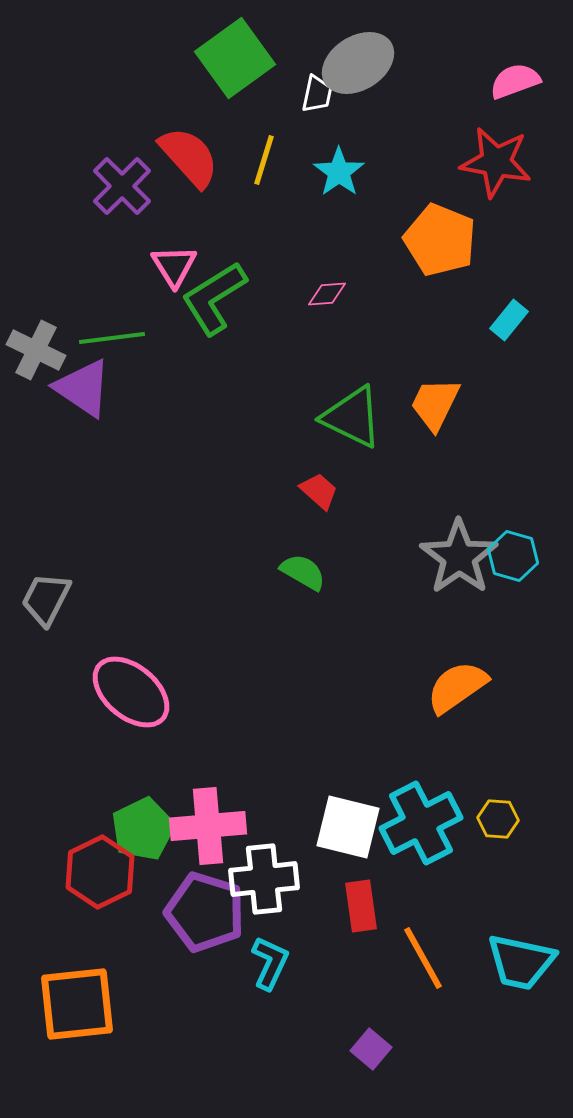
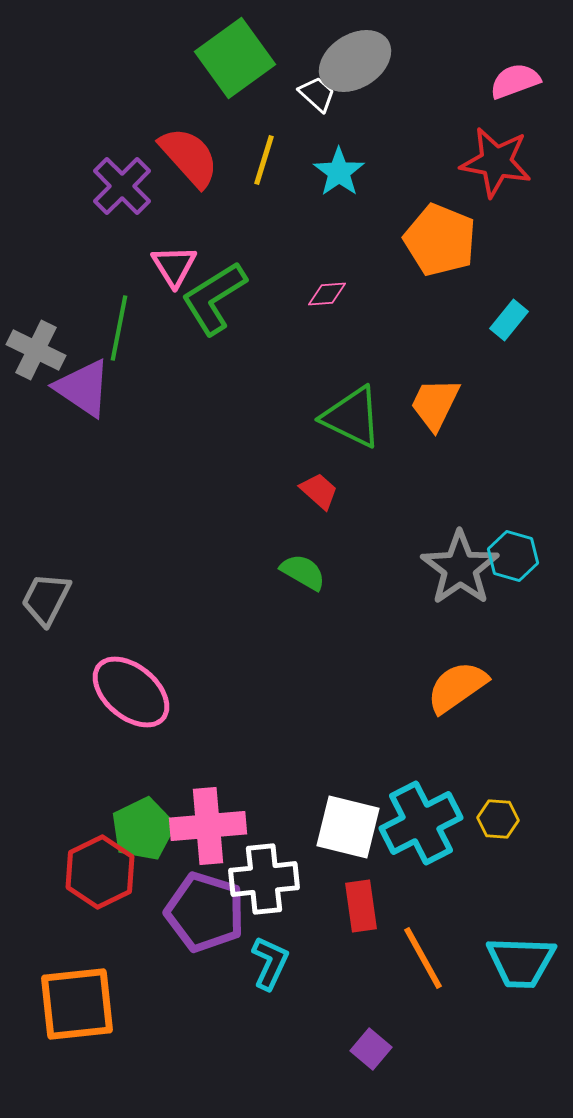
gray ellipse: moved 3 px left, 2 px up
white trapezoid: rotated 60 degrees counterclockwise
green line: moved 7 px right, 10 px up; rotated 72 degrees counterclockwise
gray star: moved 1 px right, 11 px down
cyan trapezoid: rotated 10 degrees counterclockwise
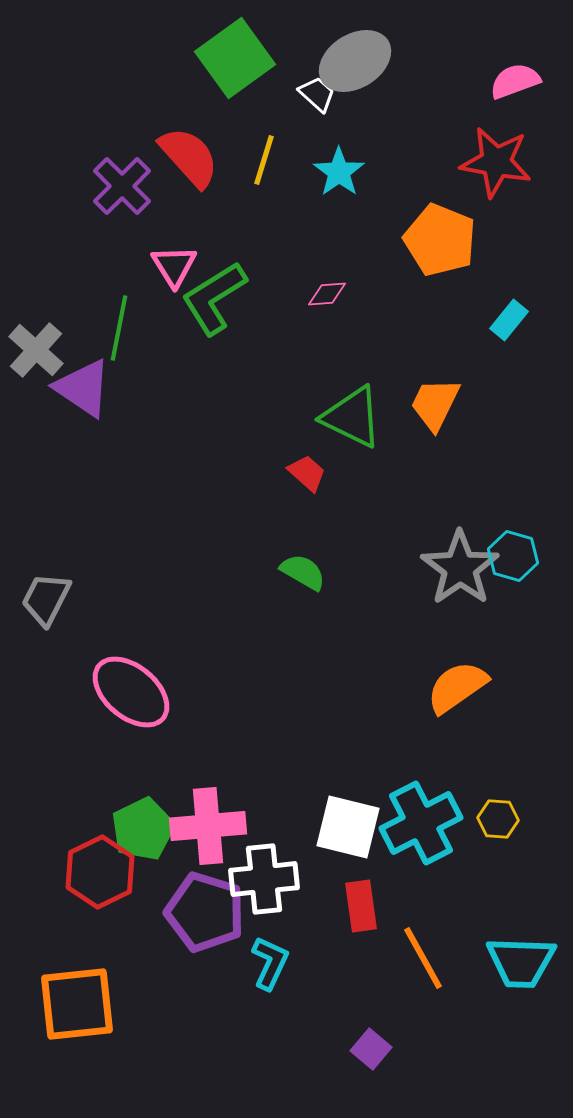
gray cross: rotated 16 degrees clockwise
red trapezoid: moved 12 px left, 18 px up
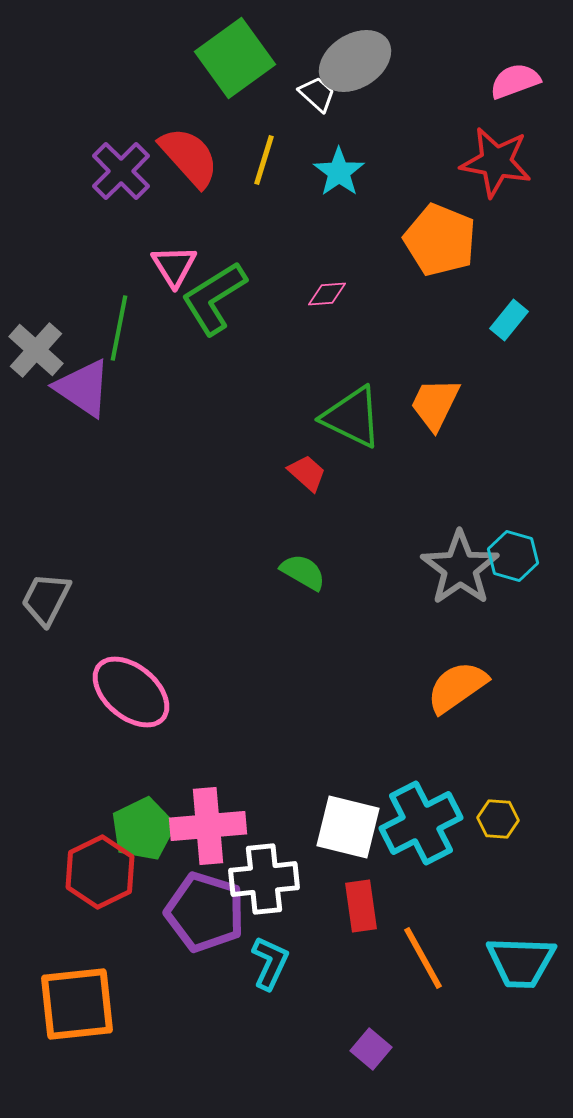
purple cross: moved 1 px left, 15 px up
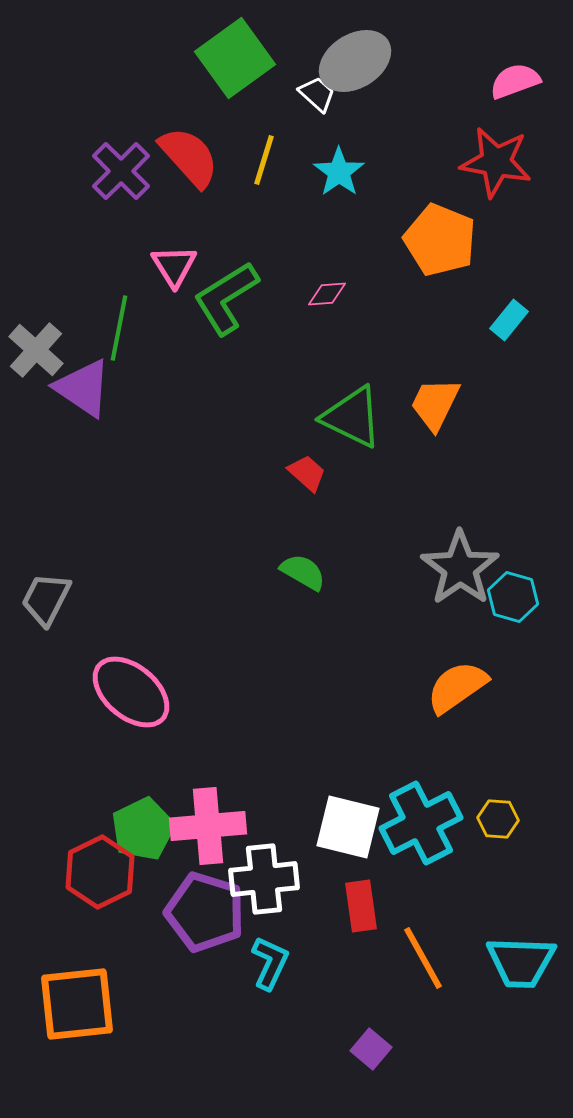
green L-shape: moved 12 px right
cyan hexagon: moved 41 px down
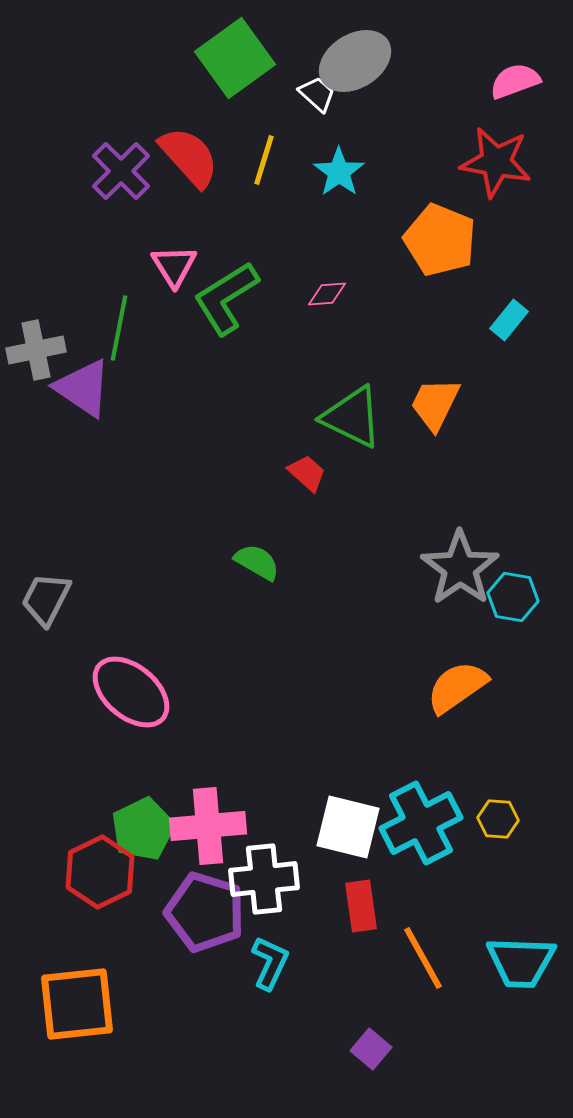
gray cross: rotated 36 degrees clockwise
green semicircle: moved 46 px left, 10 px up
cyan hexagon: rotated 6 degrees counterclockwise
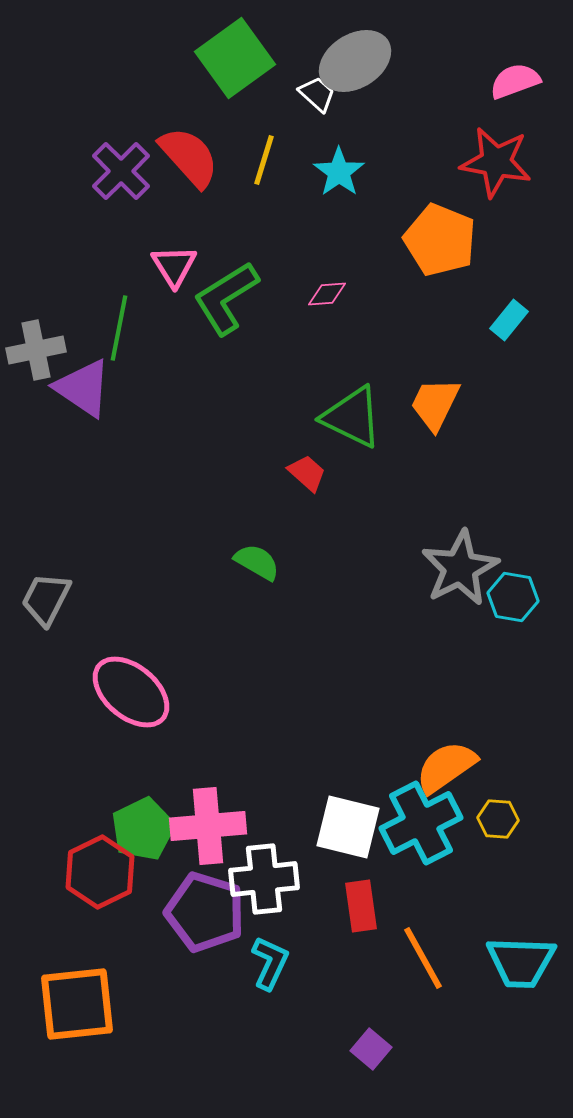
gray star: rotated 8 degrees clockwise
orange semicircle: moved 11 px left, 80 px down
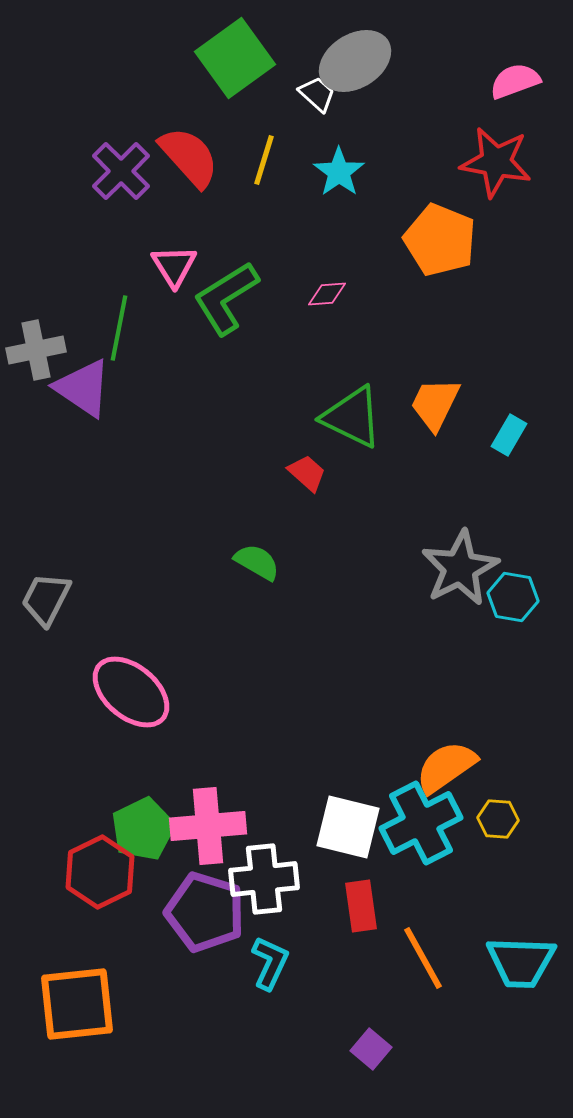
cyan rectangle: moved 115 px down; rotated 9 degrees counterclockwise
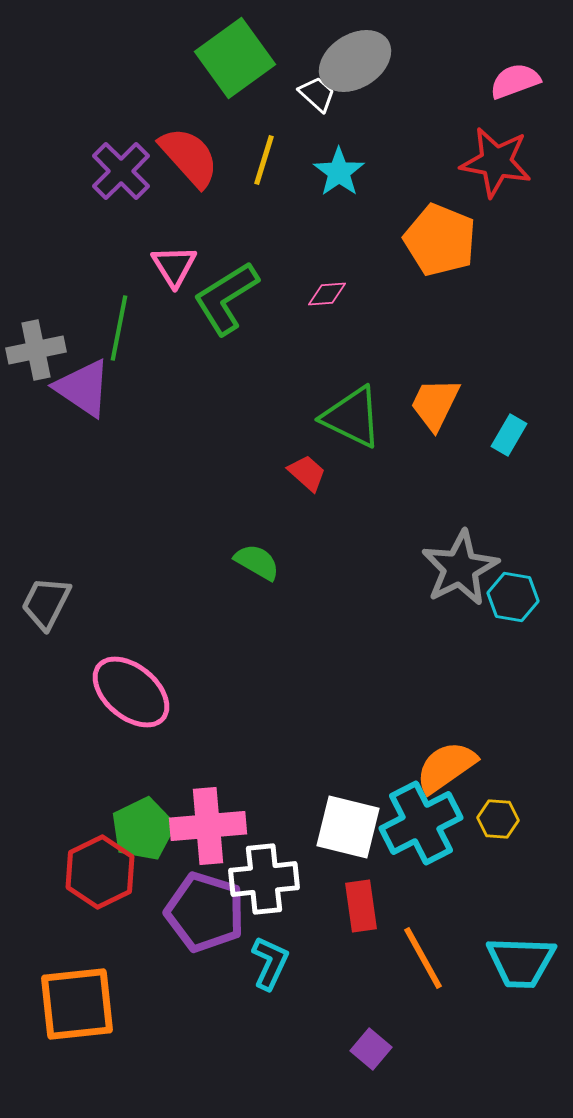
gray trapezoid: moved 4 px down
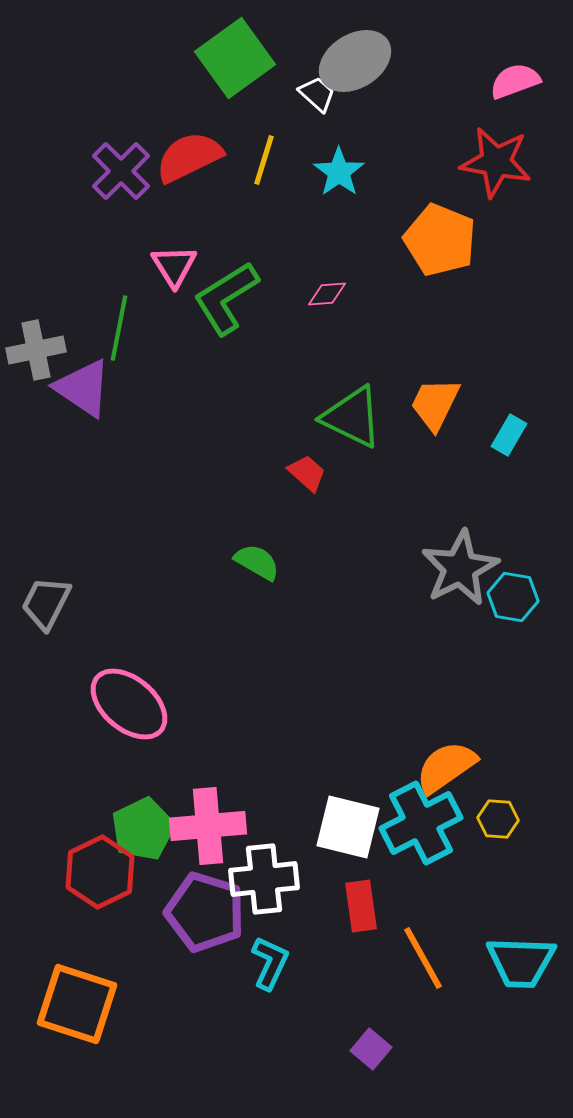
red semicircle: rotated 74 degrees counterclockwise
pink ellipse: moved 2 px left, 12 px down
orange square: rotated 24 degrees clockwise
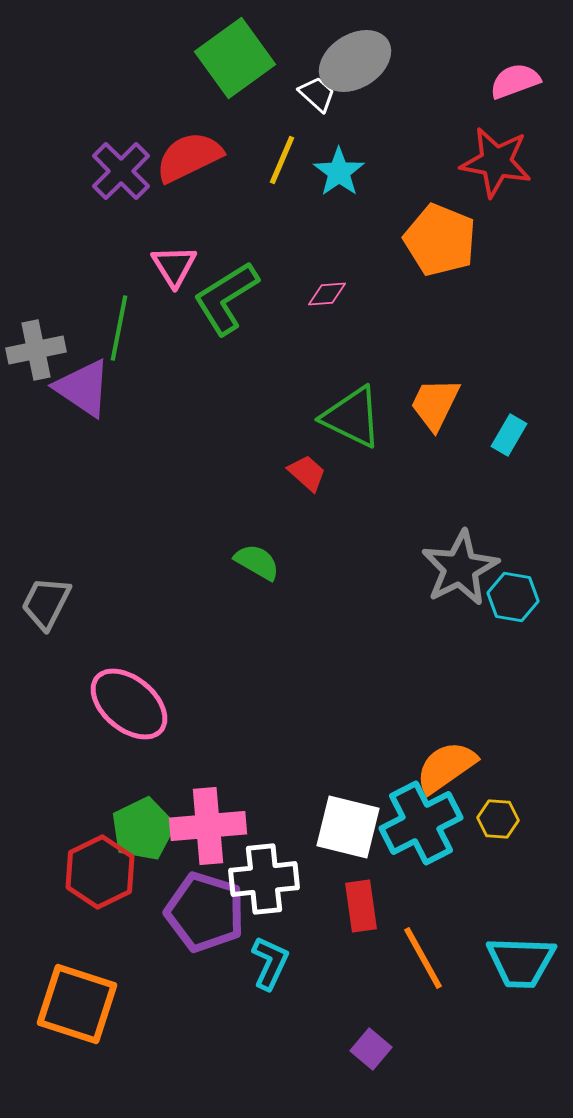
yellow line: moved 18 px right; rotated 6 degrees clockwise
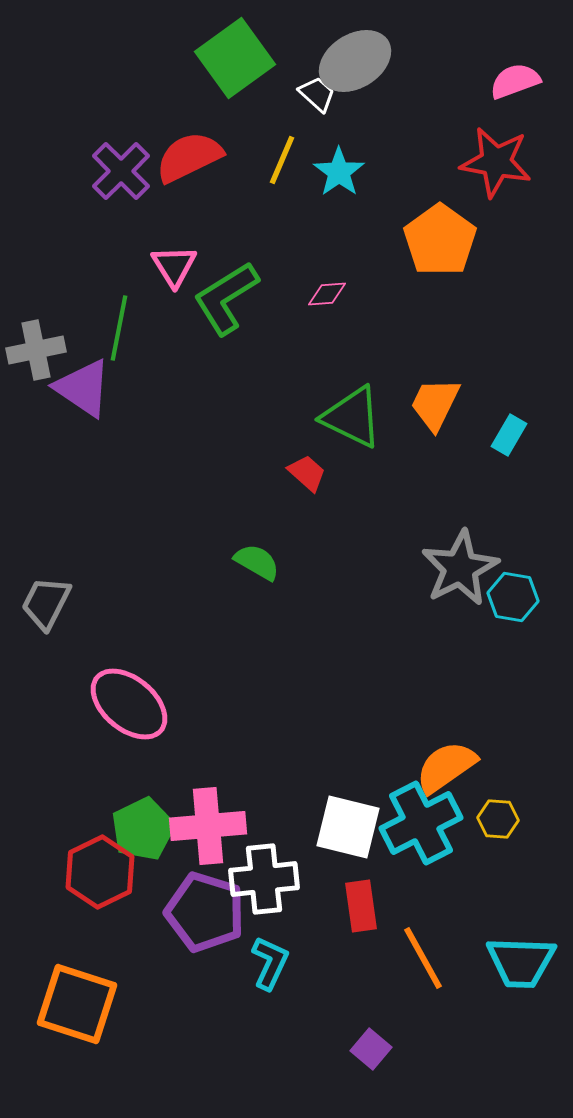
orange pentagon: rotated 14 degrees clockwise
